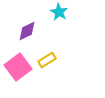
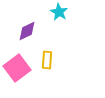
yellow rectangle: rotated 54 degrees counterclockwise
pink square: moved 1 px left, 1 px down
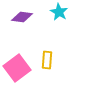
purple diamond: moved 5 px left, 14 px up; rotated 35 degrees clockwise
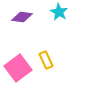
yellow rectangle: moved 1 px left; rotated 30 degrees counterclockwise
pink square: moved 1 px right
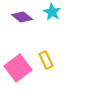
cyan star: moved 7 px left
purple diamond: rotated 30 degrees clockwise
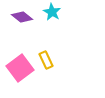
pink square: moved 2 px right
